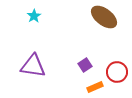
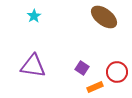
purple square: moved 3 px left, 3 px down; rotated 24 degrees counterclockwise
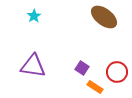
orange rectangle: rotated 56 degrees clockwise
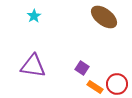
red circle: moved 12 px down
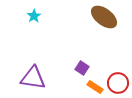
purple triangle: moved 12 px down
red circle: moved 1 px right, 1 px up
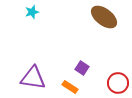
cyan star: moved 2 px left, 4 px up; rotated 16 degrees clockwise
orange rectangle: moved 25 px left
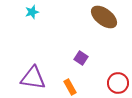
purple square: moved 1 px left, 10 px up
orange rectangle: rotated 28 degrees clockwise
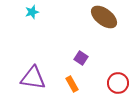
orange rectangle: moved 2 px right, 3 px up
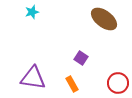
brown ellipse: moved 2 px down
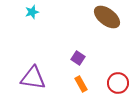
brown ellipse: moved 3 px right, 2 px up
purple square: moved 3 px left
orange rectangle: moved 9 px right
